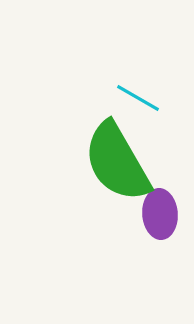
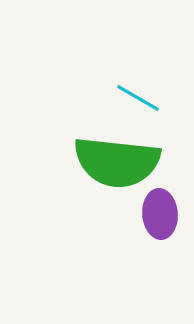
green semicircle: rotated 54 degrees counterclockwise
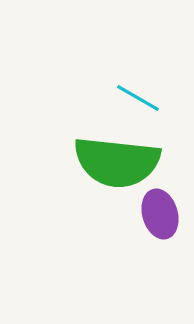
purple ellipse: rotated 12 degrees counterclockwise
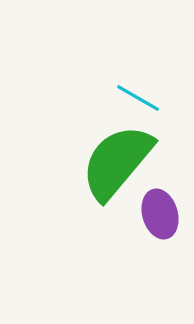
green semicircle: rotated 124 degrees clockwise
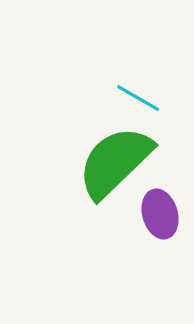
green semicircle: moved 2 px left; rotated 6 degrees clockwise
